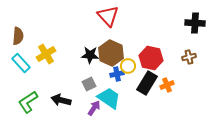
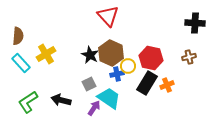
black star: rotated 24 degrees clockwise
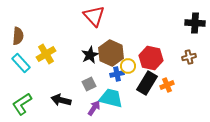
red triangle: moved 14 px left
black star: rotated 18 degrees clockwise
cyan trapezoid: moved 2 px right; rotated 20 degrees counterclockwise
green L-shape: moved 6 px left, 2 px down
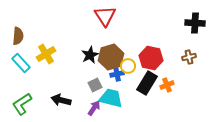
red triangle: moved 11 px right; rotated 10 degrees clockwise
brown hexagon: moved 4 px down; rotated 20 degrees clockwise
gray square: moved 6 px right, 1 px down
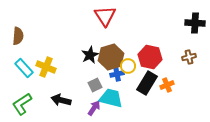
yellow cross: moved 13 px down; rotated 36 degrees counterclockwise
red hexagon: moved 1 px left, 1 px up
cyan rectangle: moved 3 px right, 5 px down
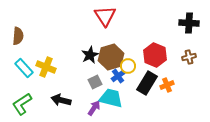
black cross: moved 6 px left
red hexagon: moved 5 px right, 2 px up; rotated 10 degrees clockwise
blue cross: moved 1 px right, 2 px down; rotated 24 degrees counterclockwise
gray square: moved 3 px up
